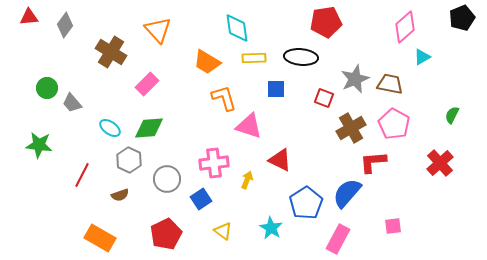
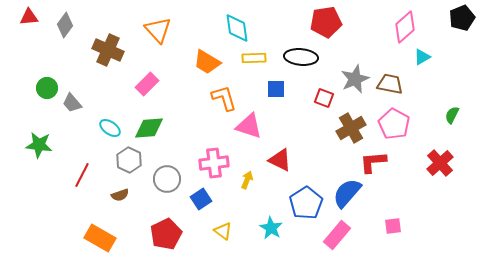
brown cross at (111, 52): moved 3 px left, 2 px up; rotated 8 degrees counterclockwise
pink rectangle at (338, 239): moved 1 px left, 4 px up; rotated 12 degrees clockwise
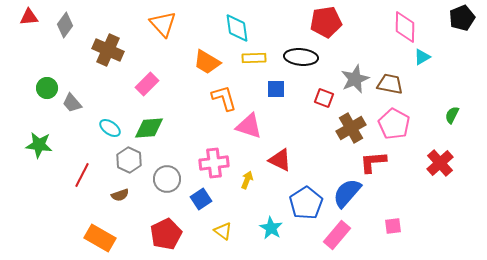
pink diamond at (405, 27): rotated 48 degrees counterclockwise
orange triangle at (158, 30): moved 5 px right, 6 px up
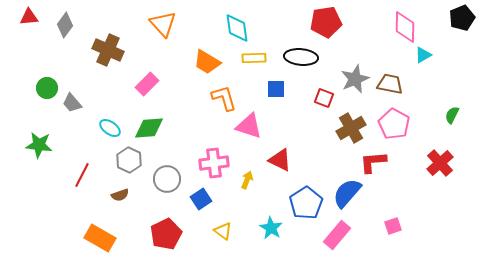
cyan triangle at (422, 57): moved 1 px right, 2 px up
pink square at (393, 226): rotated 12 degrees counterclockwise
